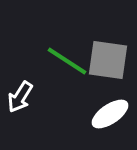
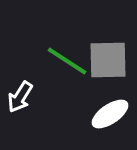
gray square: rotated 9 degrees counterclockwise
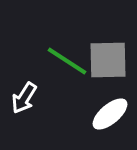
white arrow: moved 4 px right, 1 px down
white ellipse: rotated 6 degrees counterclockwise
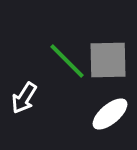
green line: rotated 12 degrees clockwise
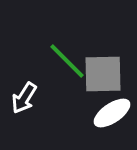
gray square: moved 5 px left, 14 px down
white ellipse: moved 2 px right, 1 px up; rotated 6 degrees clockwise
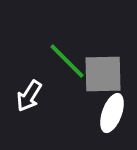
white arrow: moved 5 px right, 2 px up
white ellipse: rotated 36 degrees counterclockwise
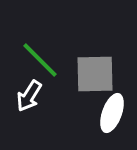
green line: moved 27 px left, 1 px up
gray square: moved 8 px left
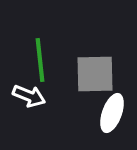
green line: rotated 39 degrees clockwise
white arrow: rotated 100 degrees counterclockwise
